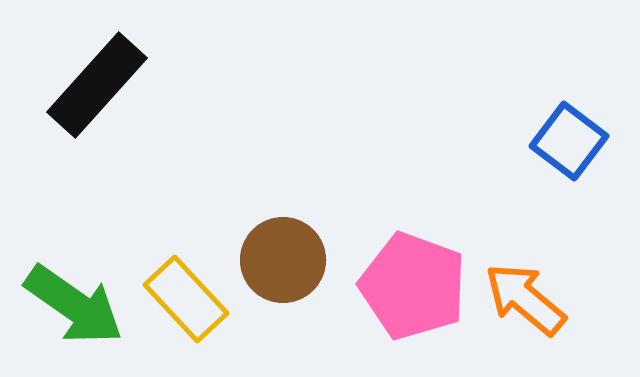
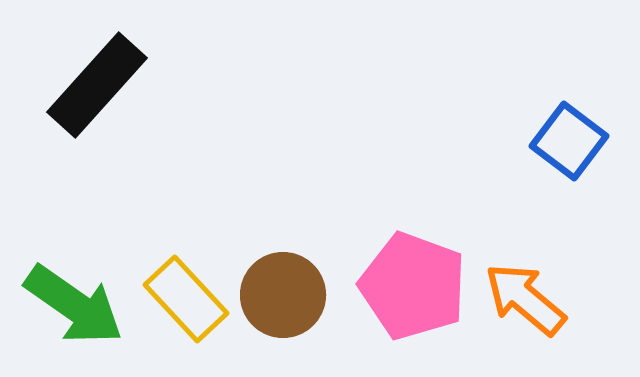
brown circle: moved 35 px down
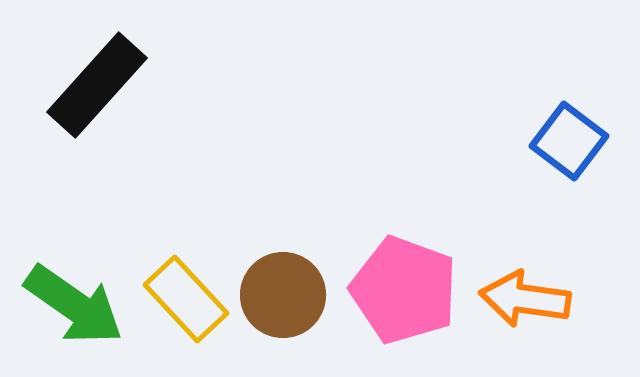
pink pentagon: moved 9 px left, 4 px down
orange arrow: rotated 32 degrees counterclockwise
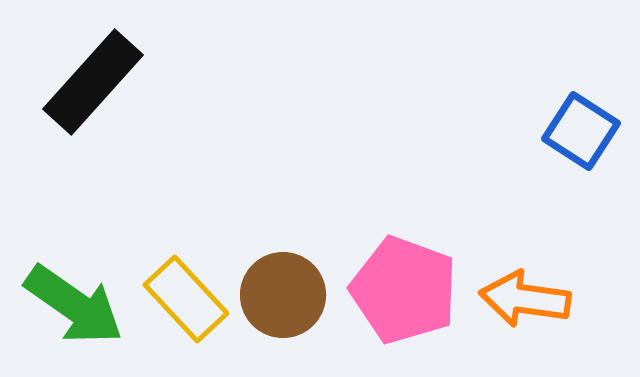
black rectangle: moved 4 px left, 3 px up
blue square: moved 12 px right, 10 px up; rotated 4 degrees counterclockwise
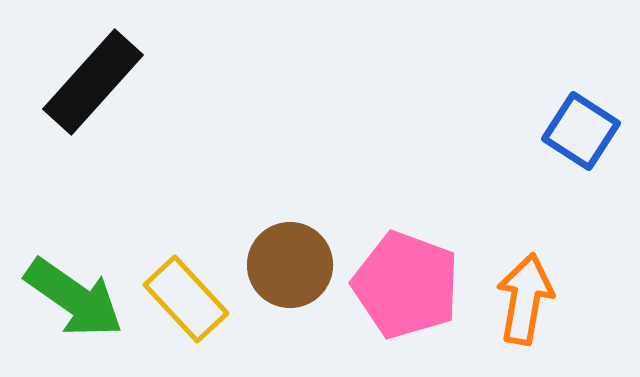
pink pentagon: moved 2 px right, 5 px up
brown circle: moved 7 px right, 30 px up
orange arrow: rotated 92 degrees clockwise
green arrow: moved 7 px up
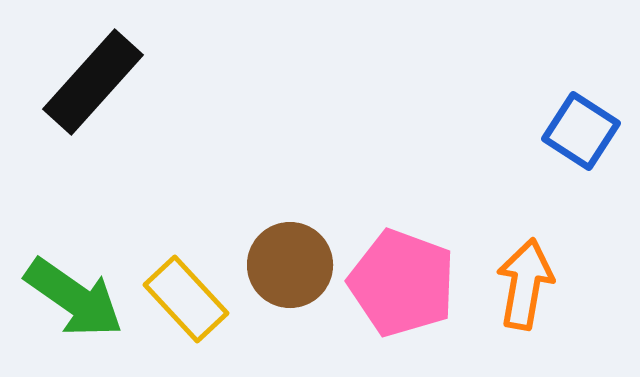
pink pentagon: moved 4 px left, 2 px up
orange arrow: moved 15 px up
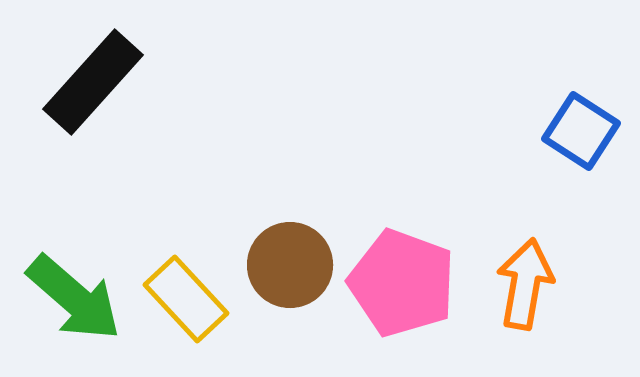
green arrow: rotated 6 degrees clockwise
